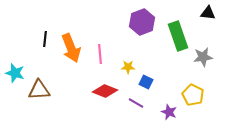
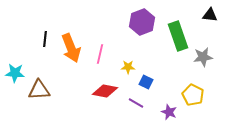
black triangle: moved 2 px right, 2 px down
pink line: rotated 18 degrees clockwise
cyan star: rotated 12 degrees counterclockwise
red diamond: rotated 10 degrees counterclockwise
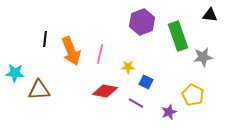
orange arrow: moved 3 px down
purple star: rotated 28 degrees clockwise
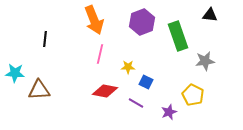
orange arrow: moved 23 px right, 31 px up
gray star: moved 2 px right, 4 px down
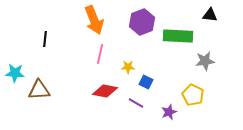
green rectangle: rotated 68 degrees counterclockwise
